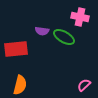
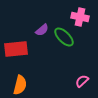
purple semicircle: moved 1 px up; rotated 48 degrees counterclockwise
green ellipse: rotated 15 degrees clockwise
pink semicircle: moved 2 px left, 4 px up
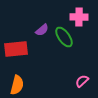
pink cross: moved 1 px left; rotated 12 degrees counterclockwise
green ellipse: rotated 10 degrees clockwise
orange semicircle: moved 3 px left
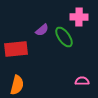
pink semicircle: rotated 40 degrees clockwise
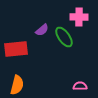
pink semicircle: moved 2 px left, 5 px down
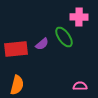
purple semicircle: moved 14 px down
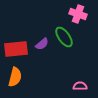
pink cross: moved 1 px left, 3 px up; rotated 18 degrees clockwise
orange semicircle: moved 2 px left, 8 px up
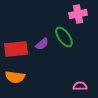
pink cross: rotated 30 degrees counterclockwise
orange semicircle: rotated 84 degrees clockwise
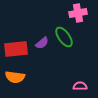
pink cross: moved 1 px up
purple semicircle: moved 1 px up
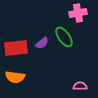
red rectangle: moved 1 px up
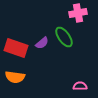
red rectangle: rotated 25 degrees clockwise
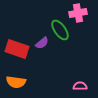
green ellipse: moved 4 px left, 7 px up
red rectangle: moved 1 px right, 1 px down
orange semicircle: moved 1 px right, 5 px down
